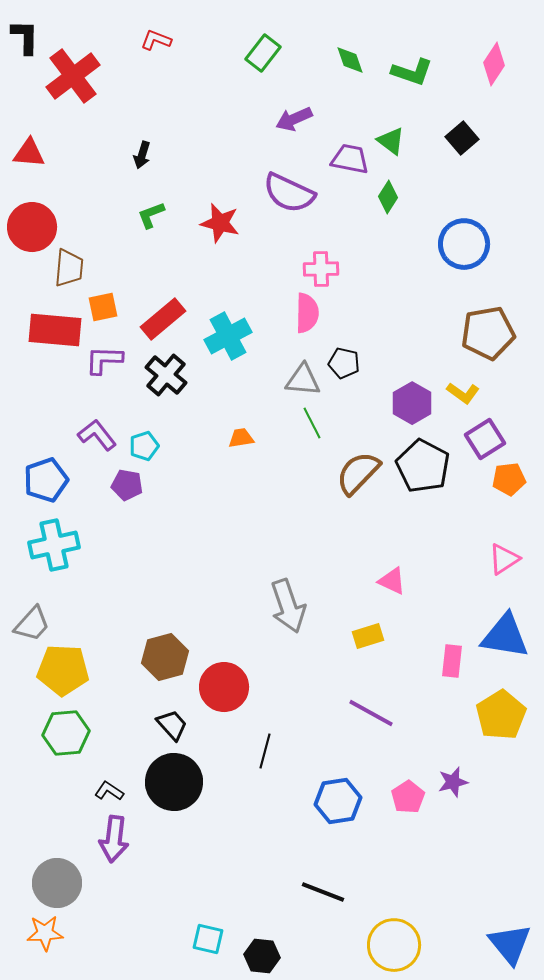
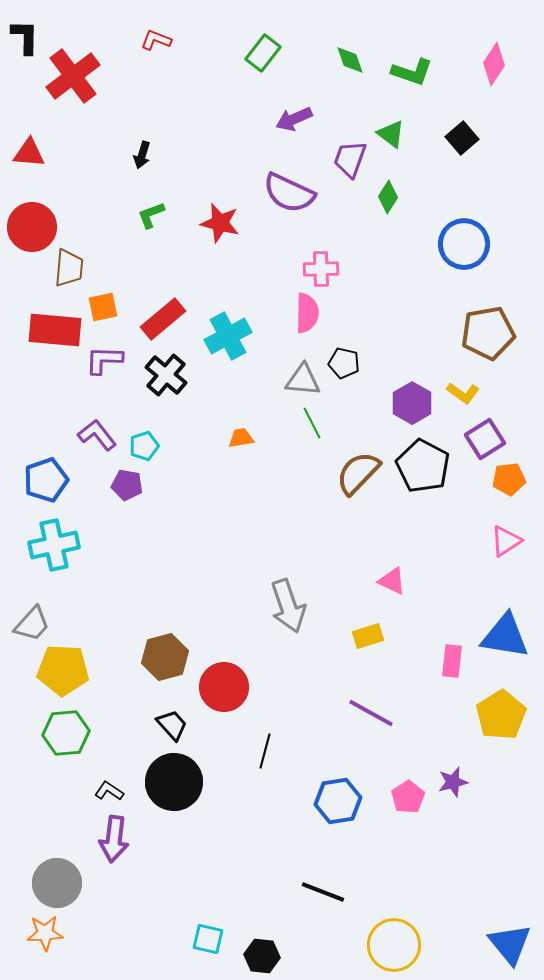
green triangle at (391, 141): moved 7 px up
purple trapezoid at (350, 159): rotated 81 degrees counterclockwise
pink triangle at (504, 559): moved 2 px right, 18 px up
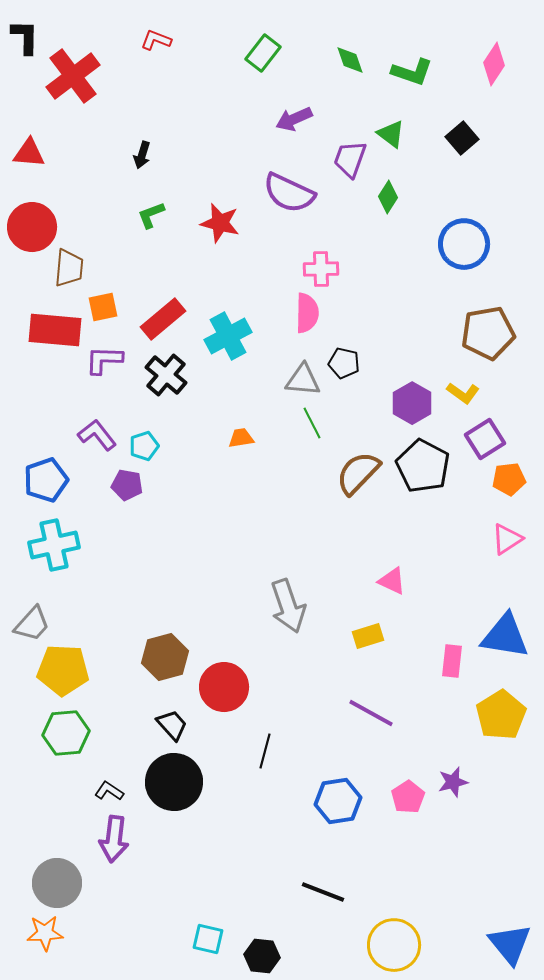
pink triangle at (506, 541): moved 1 px right, 2 px up
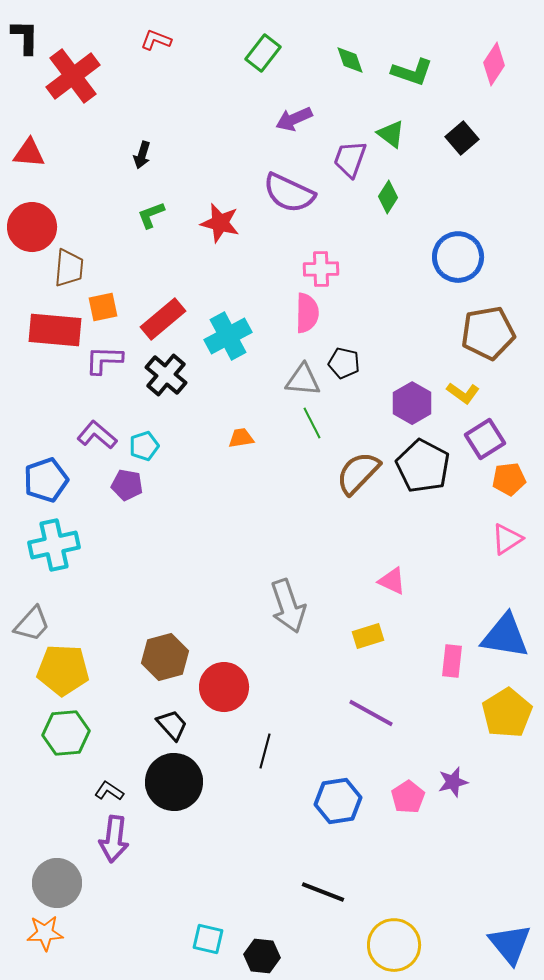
blue circle at (464, 244): moved 6 px left, 13 px down
purple L-shape at (97, 435): rotated 12 degrees counterclockwise
yellow pentagon at (501, 715): moved 6 px right, 2 px up
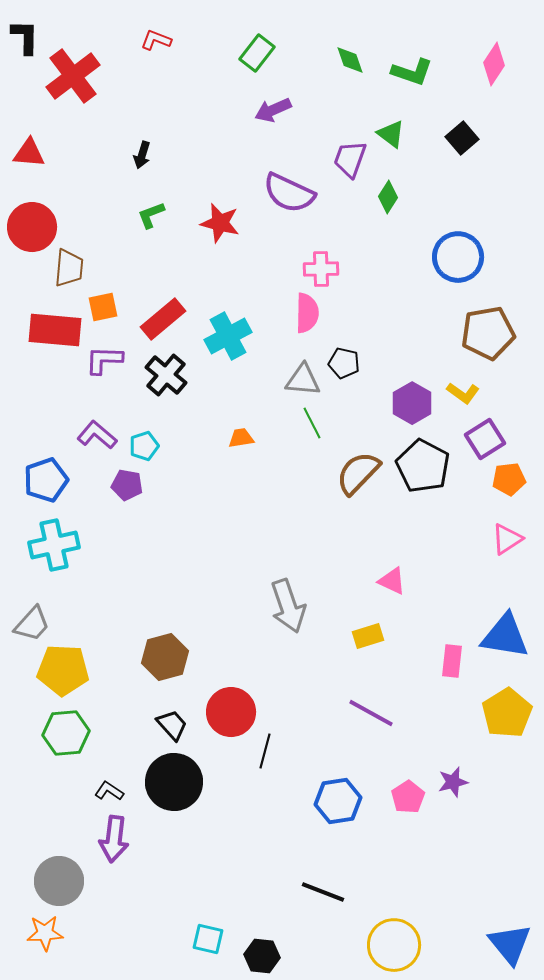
green rectangle at (263, 53): moved 6 px left
purple arrow at (294, 119): moved 21 px left, 9 px up
red circle at (224, 687): moved 7 px right, 25 px down
gray circle at (57, 883): moved 2 px right, 2 px up
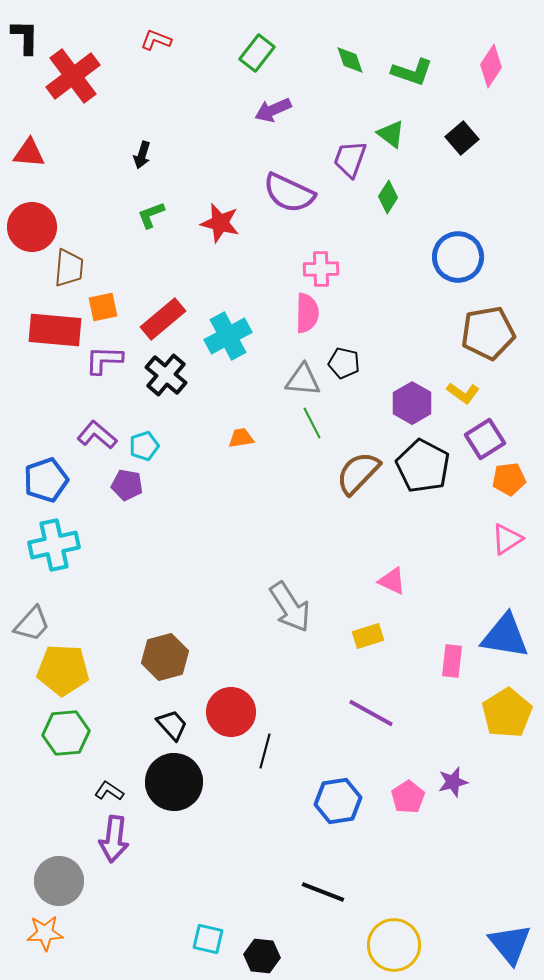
pink diamond at (494, 64): moved 3 px left, 2 px down
gray arrow at (288, 606): moved 2 px right, 1 px down; rotated 14 degrees counterclockwise
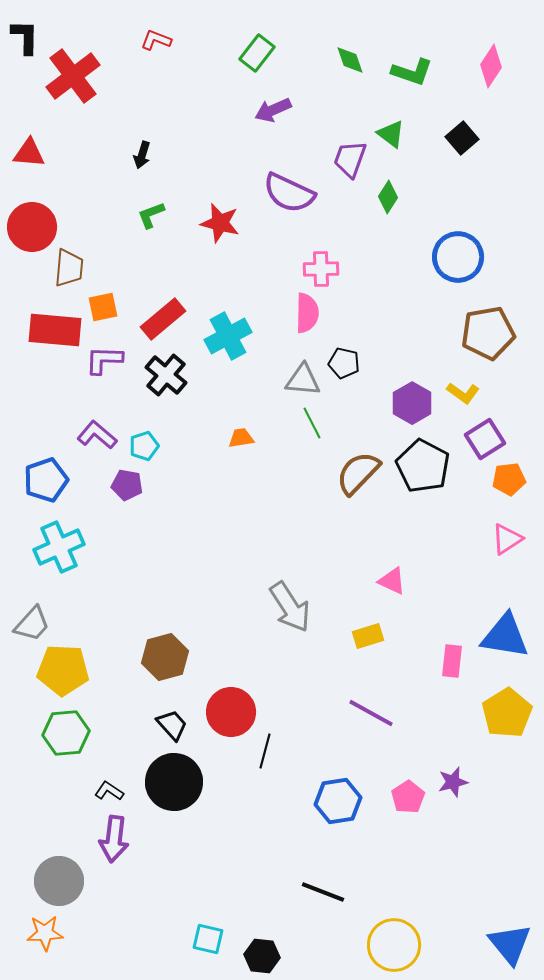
cyan cross at (54, 545): moved 5 px right, 2 px down; rotated 12 degrees counterclockwise
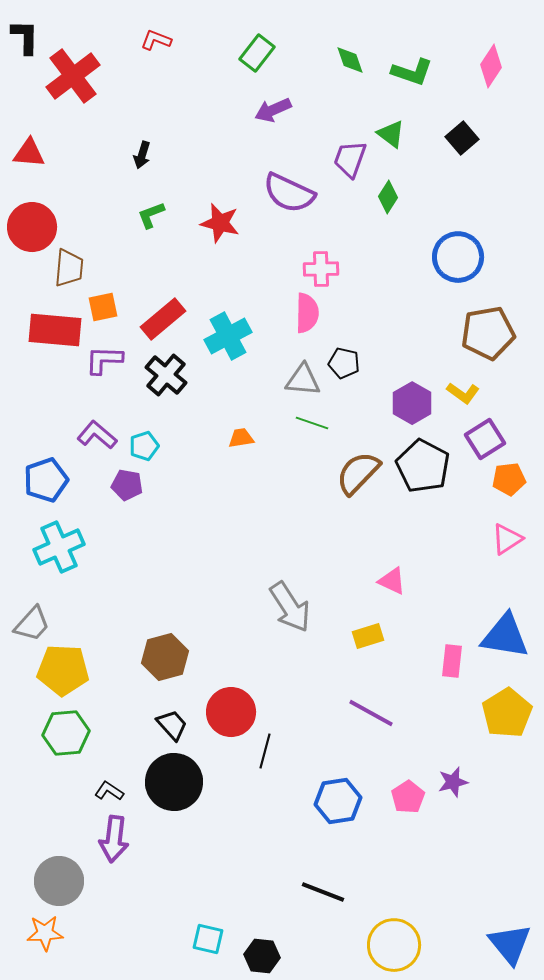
green line at (312, 423): rotated 44 degrees counterclockwise
